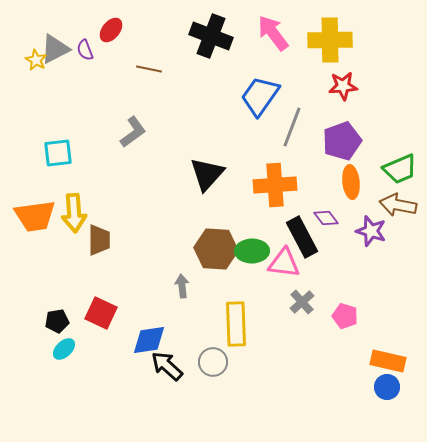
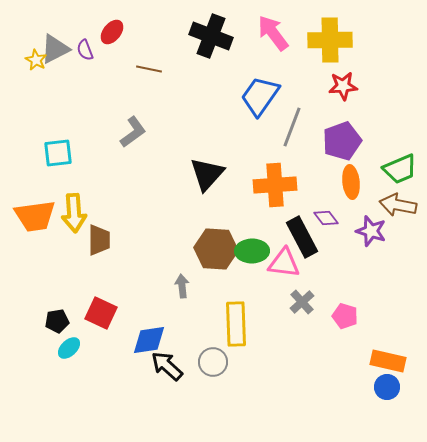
red ellipse: moved 1 px right, 2 px down
cyan ellipse: moved 5 px right, 1 px up
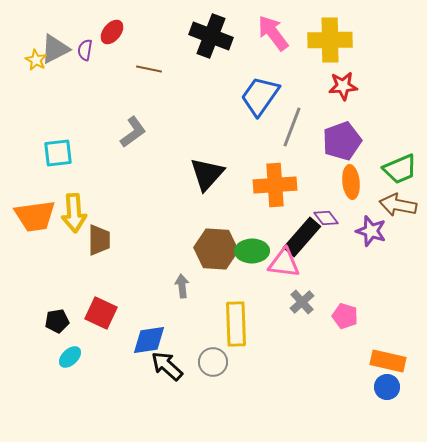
purple semicircle: rotated 30 degrees clockwise
black rectangle: rotated 69 degrees clockwise
cyan ellipse: moved 1 px right, 9 px down
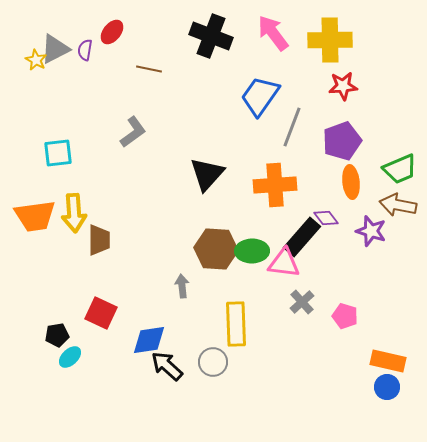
black pentagon: moved 14 px down
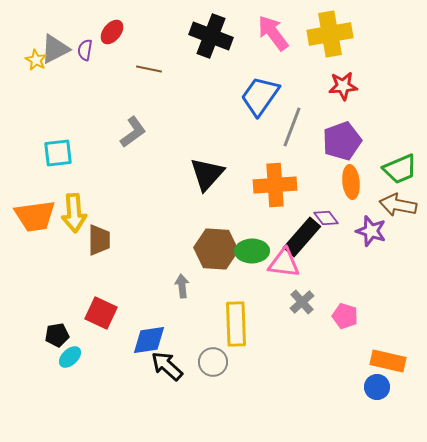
yellow cross: moved 6 px up; rotated 9 degrees counterclockwise
blue circle: moved 10 px left
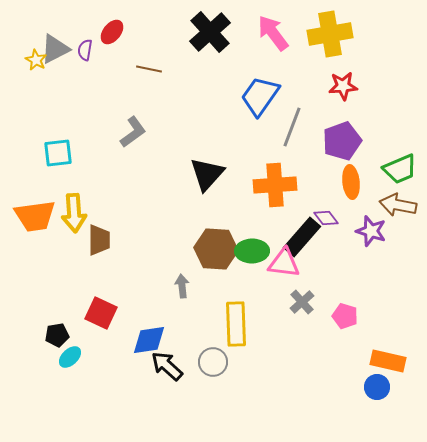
black cross: moved 1 px left, 4 px up; rotated 27 degrees clockwise
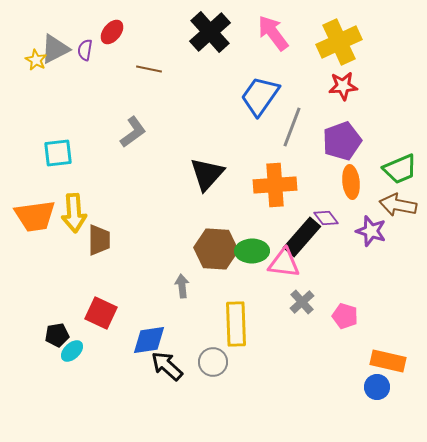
yellow cross: moved 9 px right, 8 px down; rotated 15 degrees counterclockwise
cyan ellipse: moved 2 px right, 6 px up
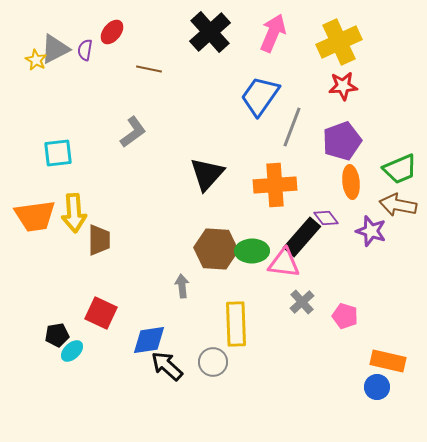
pink arrow: rotated 60 degrees clockwise
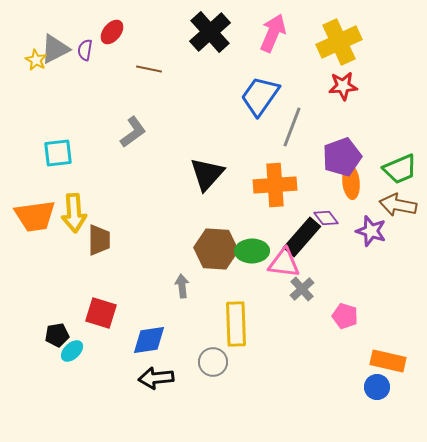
purple pentagon: moved 16 px down
gray cross: moved 13 px up
red square: rotated 8 degrees counterclockwise
black arrow: moved 11 px left, 12 px down; rotated 48 degrees counterclockwise
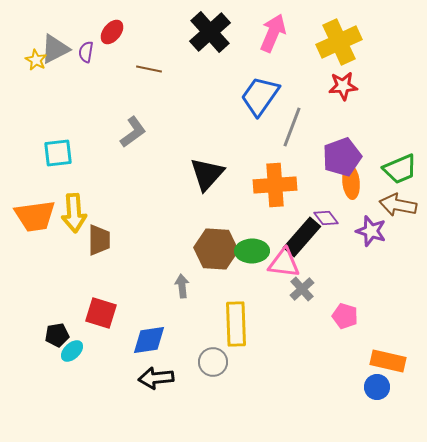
purple semicircle: moved 1 px right, 2 px down
